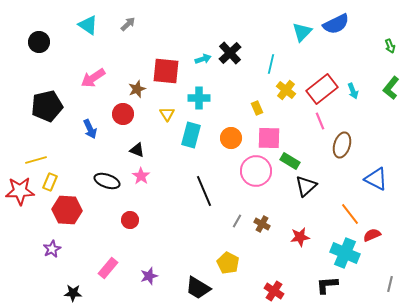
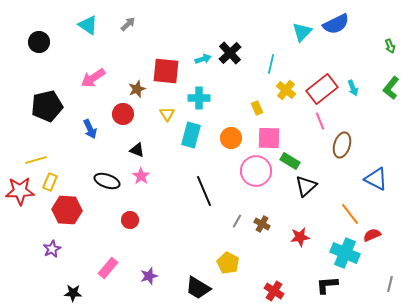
cyan arrow at (353, 91): moved 3 px up
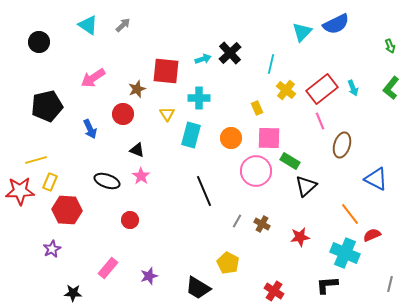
gray arrow at (128, 24): moved 5 px left, 1 px down
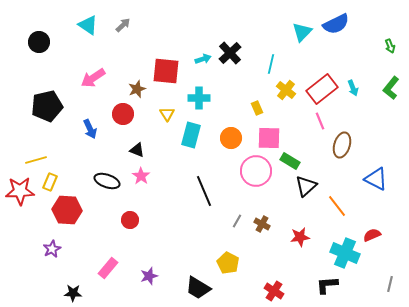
orange line at (350, 214): moved 13 px left, 8 px up
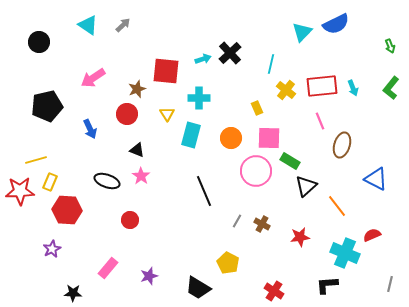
red rectangle at (322, 89): moved 3 px up; rotated 32 degrees clockwise
red circle at (123, 114): moved 4 px right
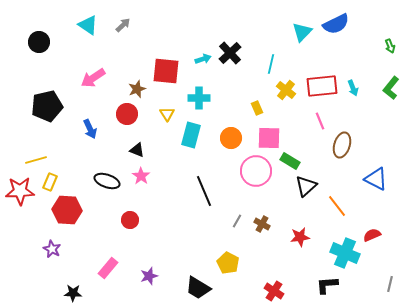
purple star at (52, 249): rotated 18 degrees counterclockwise
